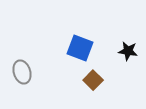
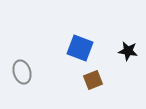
brown square: rotated 24 degrees clockwise
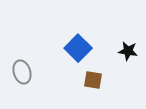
blue square: moved 2 px left; rotated 24 degrees clockwise
brown square: rotated 30 degrees clockwise
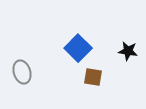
brown square: moved 3 px up
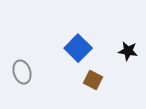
brown square: moved 3 px down; rotated 18 degrees clockwise
